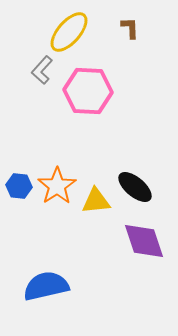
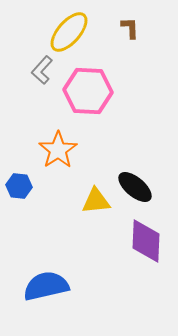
orange star: moved 1 px right, 36 px up
purple diamond: moved 2 px right; rotated 21 degrees clockwise
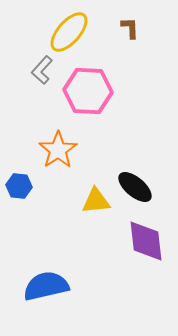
purple diamond: rotated 9 degrees counterclockwise
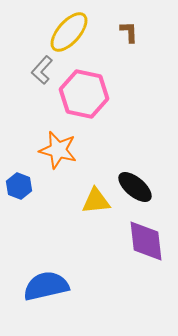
brown L-shape: moved 1 px left, 4 px down
pink hexagon: moved 4 px left, 3 px down; rotated 9 degrees clockwise
orange star: rotated 24 degrees counterclockwise
blue hexagon: rotated 15 degrees clockwise
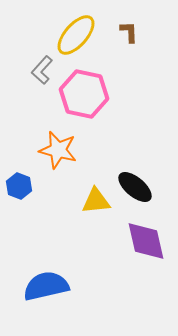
yellow ellipse: moved 7 px right, 3 px down
purple diamond: rotated 6 degrees counterclockwise
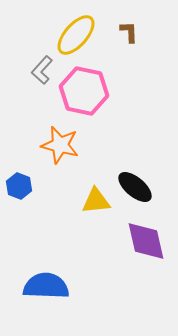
pink hexagon: moved 3 px up
orange star: moved 2 px right, 5 px up
blue semicircle: rotated 15 degrees clockwise
